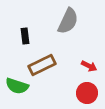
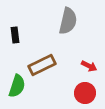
gray semicircle: rotated 12 degrees counterclockwise
black rectangle: moved 10 px left, 1 px up
green semicircle: rotated 90 degrees counterclockwise
red circle: moved 2 px left
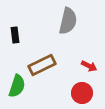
red circle: moved 3 px left
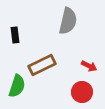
red circle: moved 1 px up
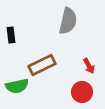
black rectangle: moved 4 px left
red arrow: rotated 35 degrees clockwise
green semicircle: rotated 60 degrees clockwise
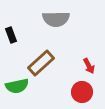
gray semicircle: moved 12 px left, 2 px up; rotated 76 degrees clockwise
black rectangle: rotated 14 degrees counterclockwise
brown rectangle: moved 1 px left, 2 px up; rotated 16 degrees counterclockwise
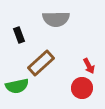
black rectangle: moved 8 px right
red circle: moved 4 px up
